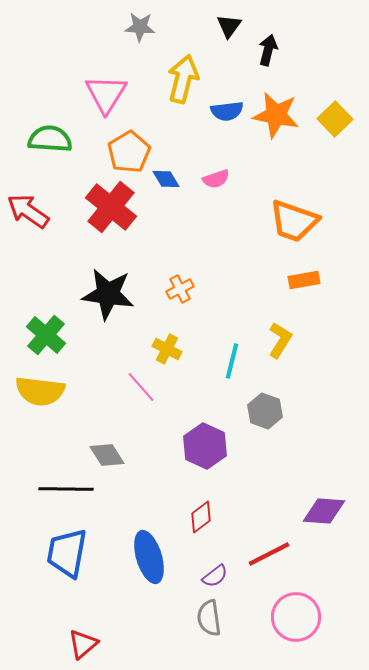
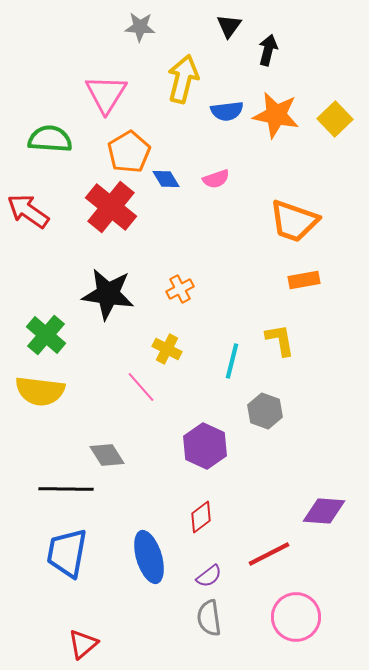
yellow L-shape: rotated 42 degrees counterclockwise
purple semicircle: moved 6 px left
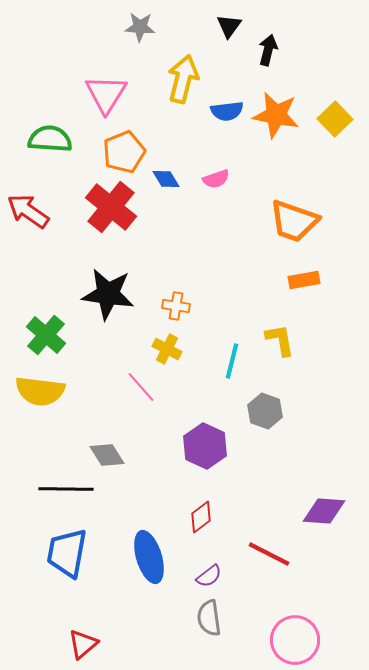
orange pentagon: moved 5 px left; rotated 9 degrees clockwise
orange cross: moved 4 px left, 17 px down; rotated 36 degrees clockwise
red line: rotated 54 degrees clockwise
pink circle: moved 1 px left, 23 px down
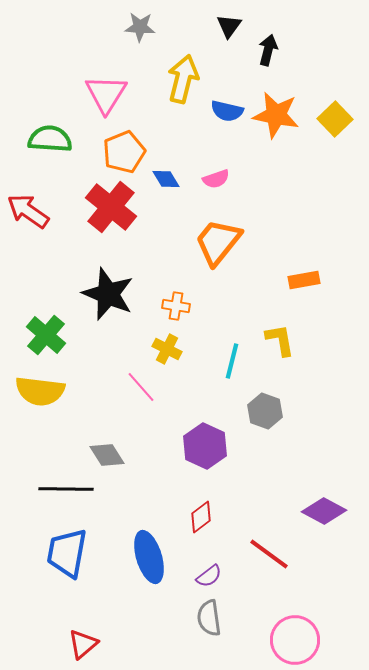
blue semicircle: rotated 20 degrees clockwise
orange trapezoid: moved 76 px left, 21 px down; rotated 110 degrees clockwise
black star: rotated 14 degrees clockwise
purple diamond: rotated 24 degrees clockwise
red line: rotated 9 degrees clockwise
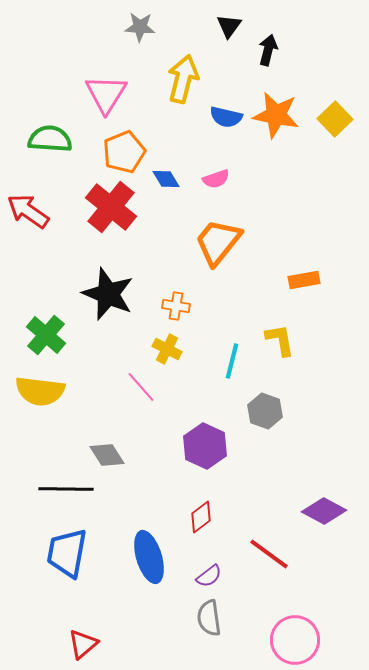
blue semicircle: moved 1 px left, 6 px down
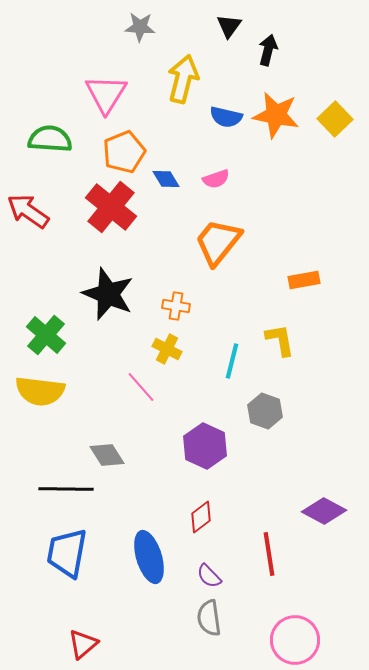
red line: rotated 45 degrees clockwise
purple semicircle: rotated 84 degrees clockwise
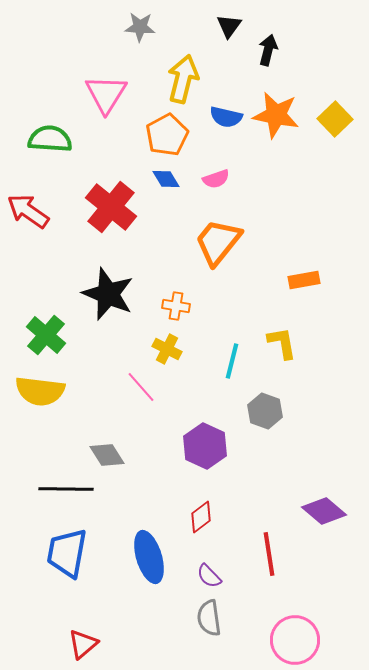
orange pentagon: moved 43 px right, 17 px up; rotated 6 degrees counterclockwise
yellow L-shape: moved 2 px right, 3 px down
purple diamond: rotated 12 degrees clockwise
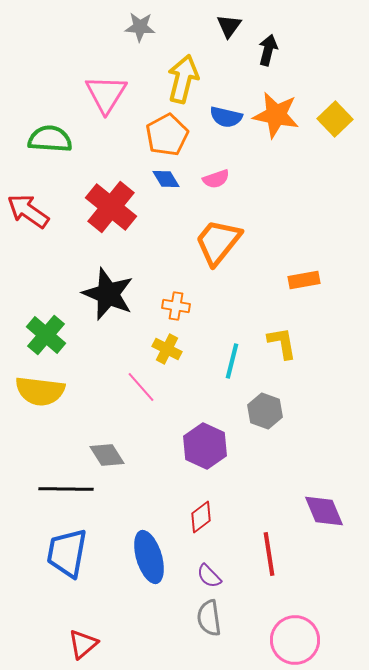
purple diamond: rotated 27 degrees clockwise
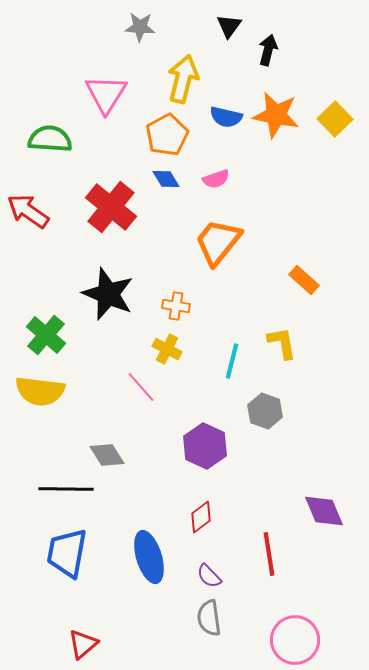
orange rectangle: rotated 52 degrees clockwise
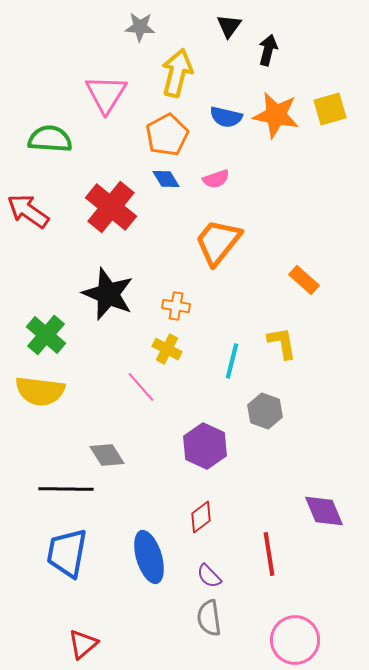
yellow arrow: moved 6 px left, 6 px up
yellow square: moved 5 px left, 10 px up; rotated 28 degrees clockwise
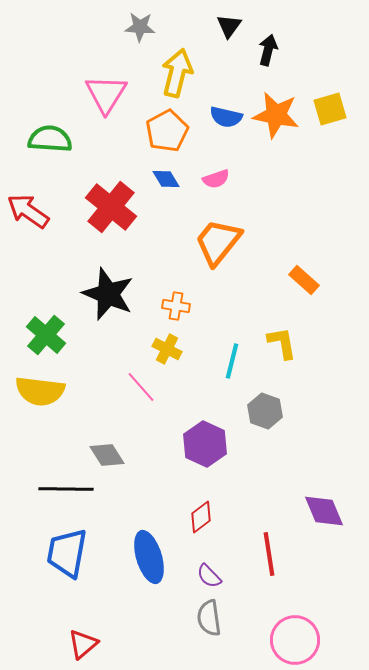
orange pentagon: moved 4 px up
purple hexagon: moved 2 px up
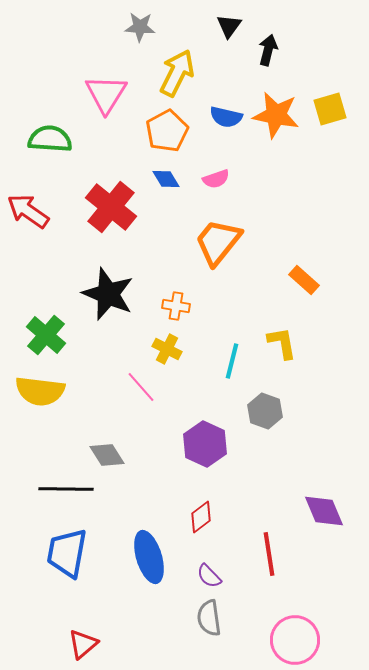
yellow arrow: rotated 12 degrees clockwise
